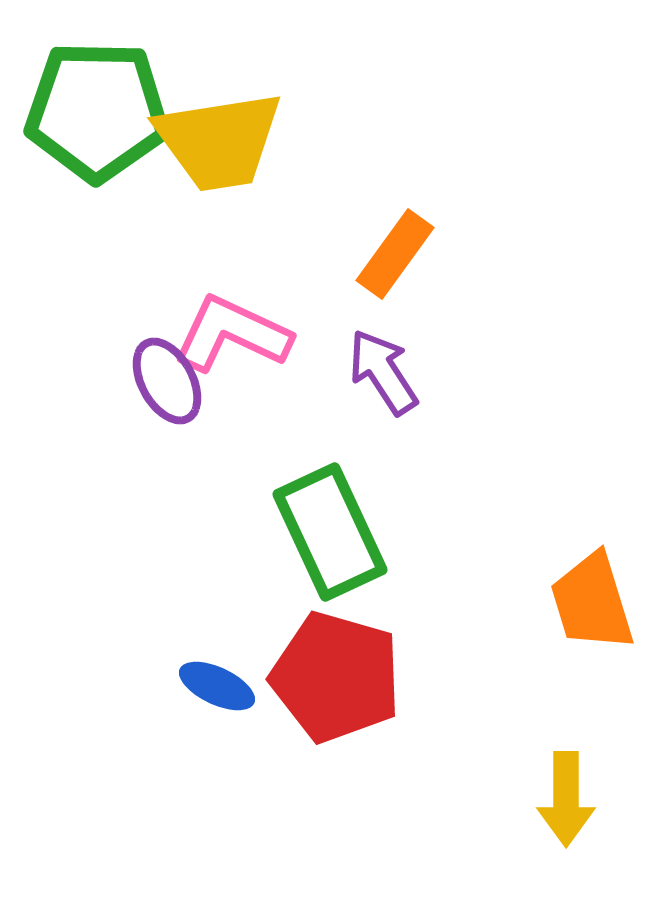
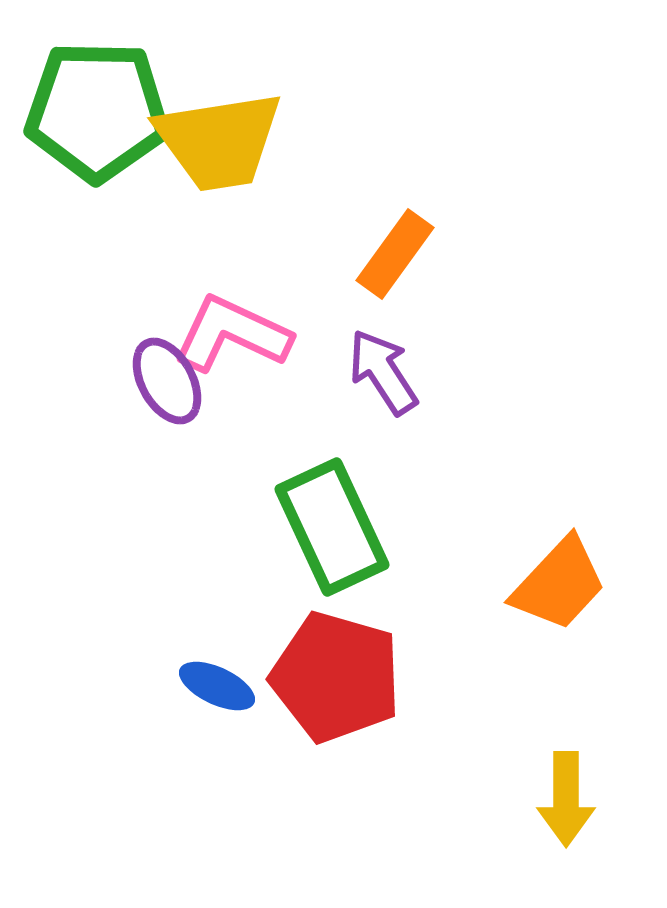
green rectangle: moved 2 px right, 5 px up
orange trapezoid: moved 33 px left, 18 px up; rotated 120 degrees counterclockwise
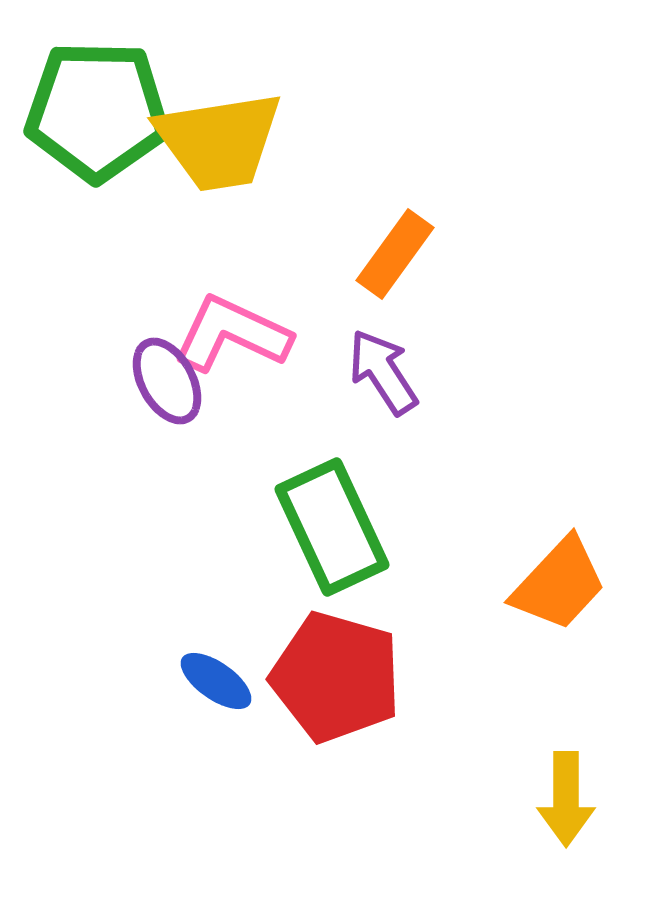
blue ellipse: moved 1 px left, 5 px up; rotated 10 degrees clockwise
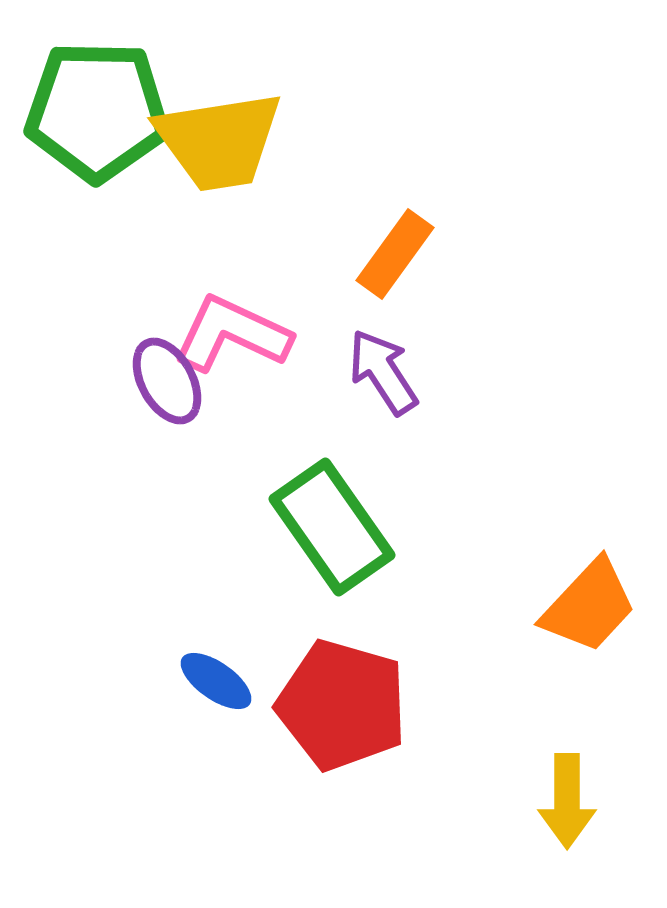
green rectangle: rotated 10 degrees counterclockwise
orange trapezoid: moved 30 px right, 22 px down
red pentagon: moved 6 px right, 28 px down
yellow arrow: moved 1 px right, 2 px down
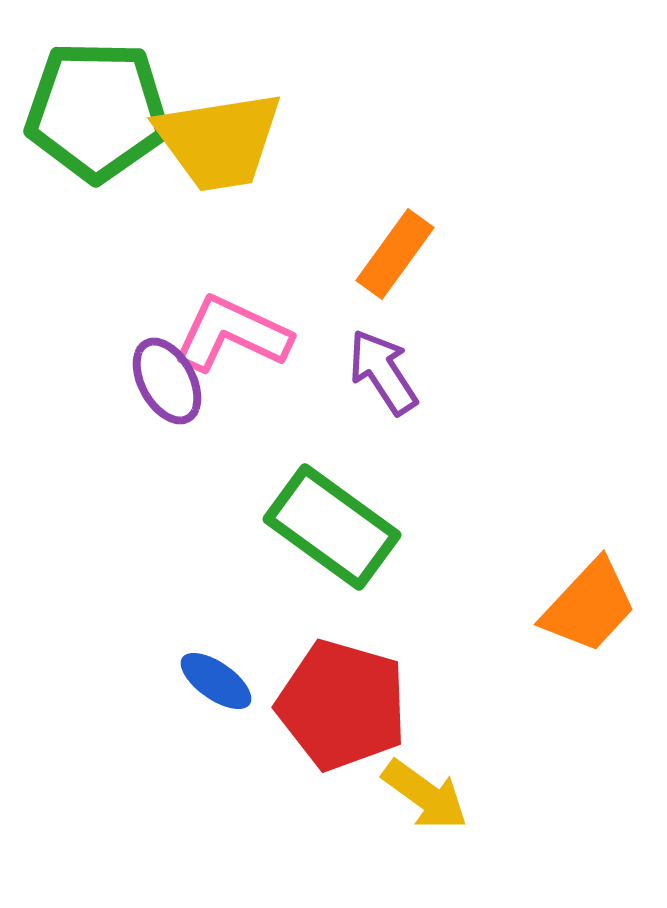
green rectangle: rotated 19 degrees counterclockwise
yellow arrow: moved 142 px left, 6 px up; rotated 54 degrees counterclockwise
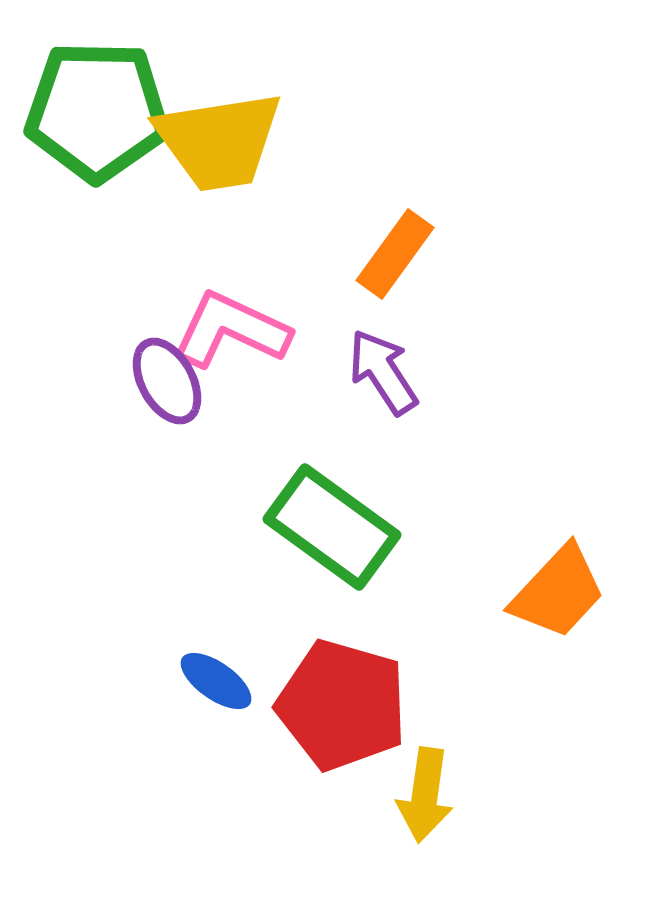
pink L-shape: moved 1 px left, 4 px up
orange trapezoid: moved 31 px left, 14 px up
yellow arrow: rotated 62 degrees clockwise
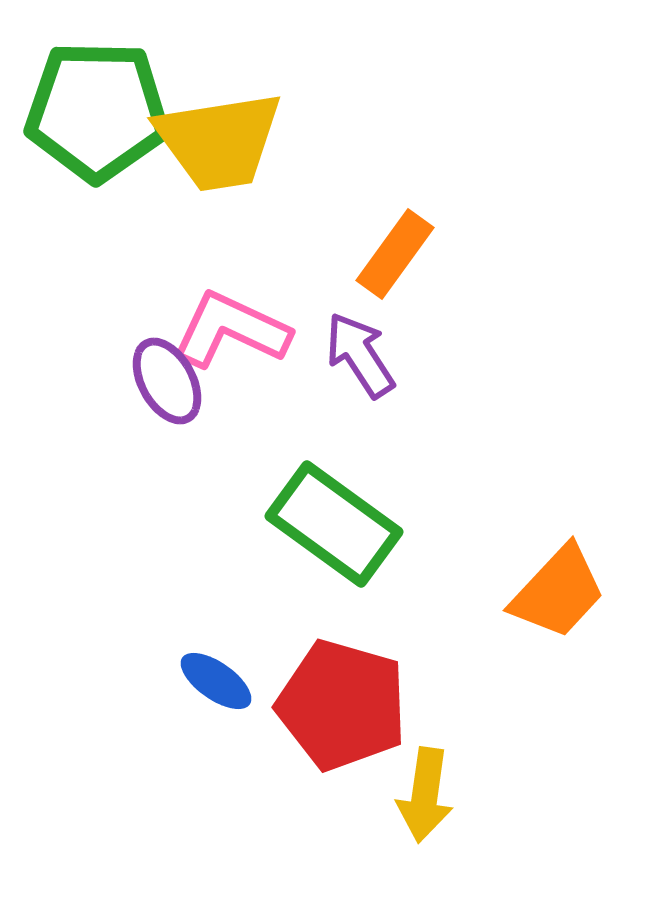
purple arrow: moved 23 px left, 17 px up
green rectangle: moved 2 px right, 3 px up
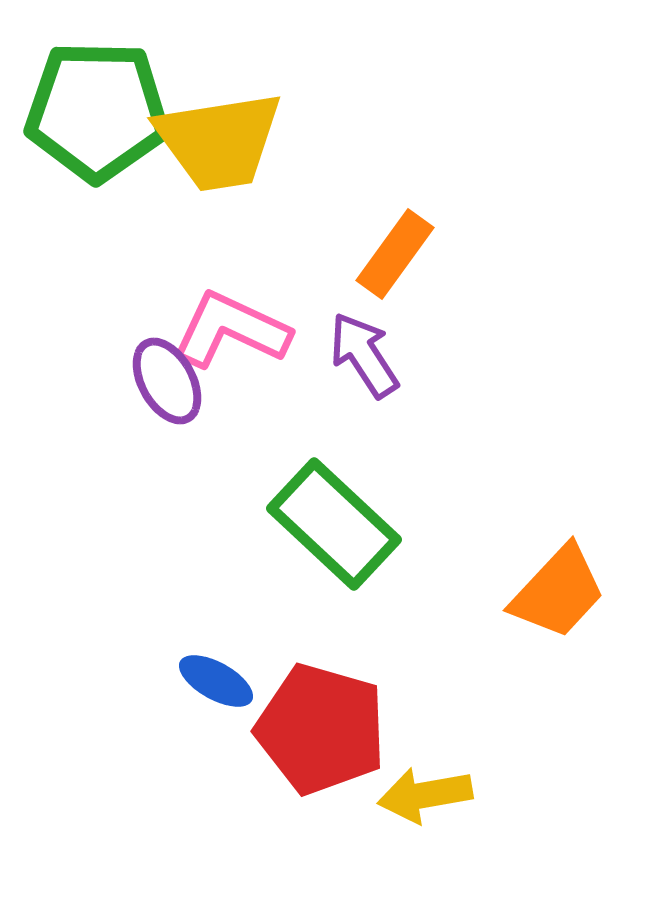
purple arrow: moved 4 px right
green rectangle: rotated 7 degrees clockwise
blue ellipse: rotated 6 degrees counterclockwise
red pentagon: moved 21 px left, 24 px down
yellow arrow: rotated 72 degrees clockwise
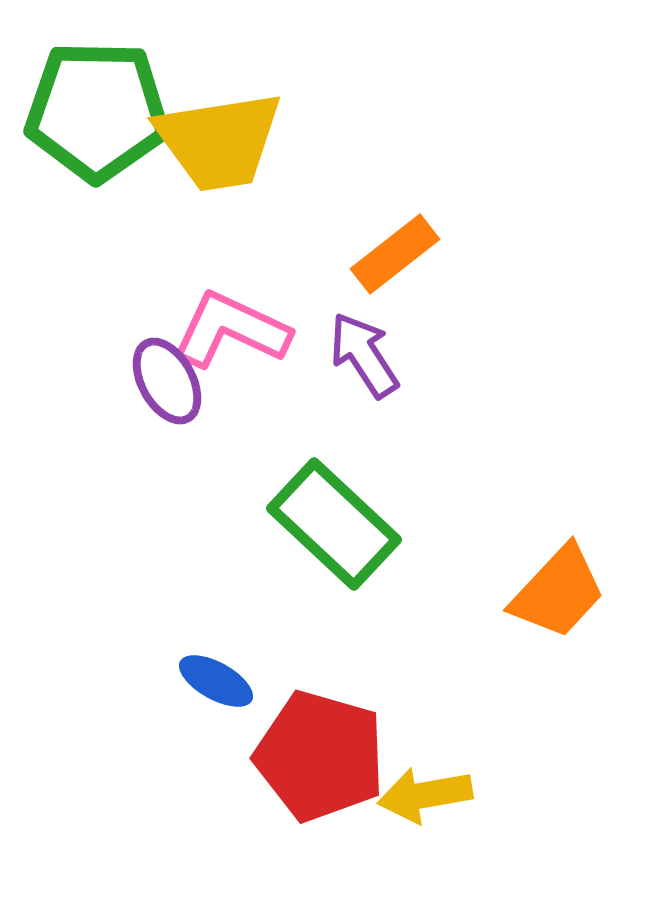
orange rectangle: rotated 16 degrees clockwise
red pentagon: moved 1 px left, 27 px down
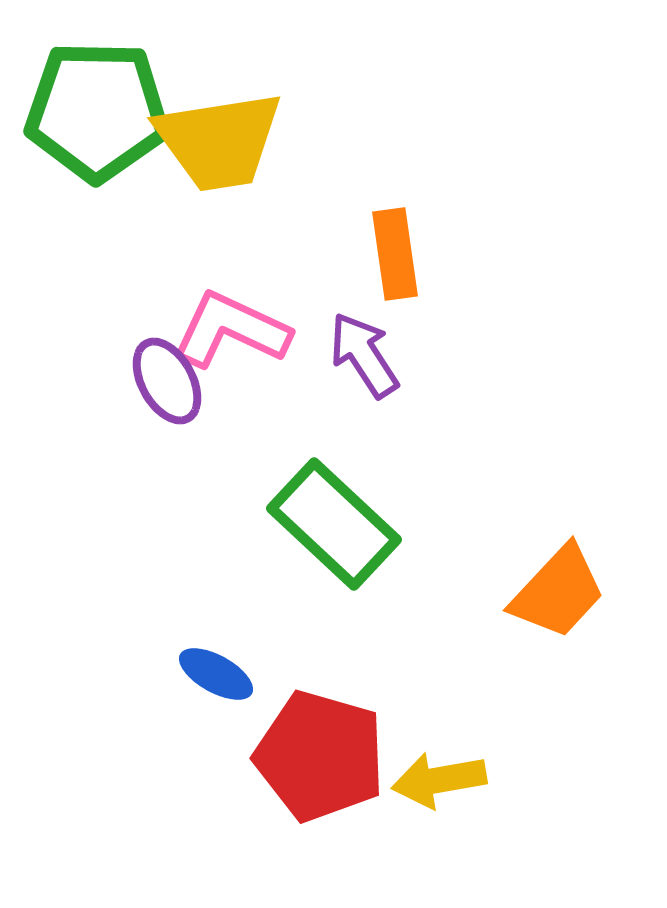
orange rectangle: rotated 60 degrees counterclockwise
blue ellipse: moved 7 px up
yellow arrow: moved 14 px right, 15 px up
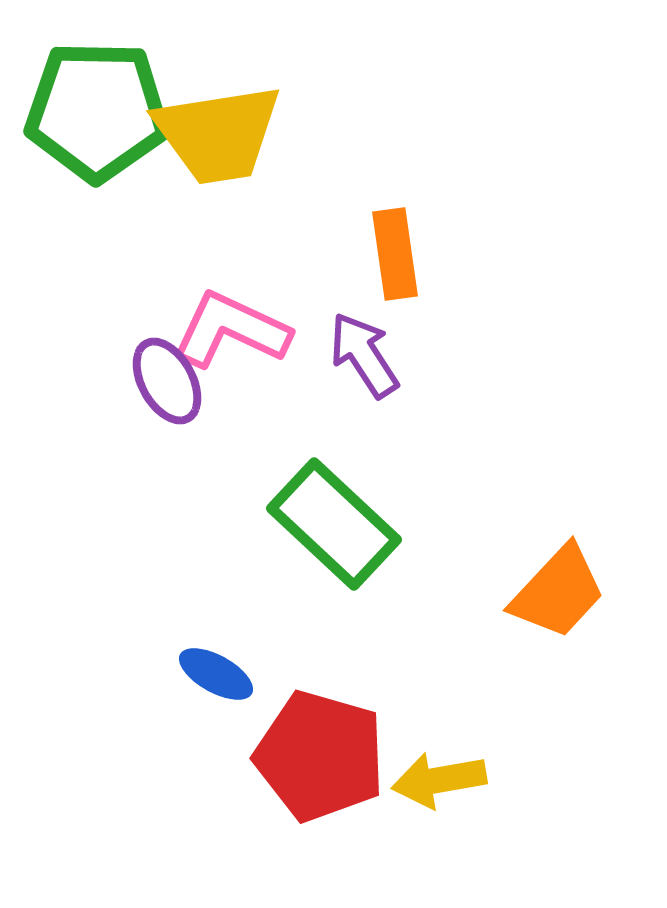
yellow trapezoid: moved 1 px left, 7 px up
